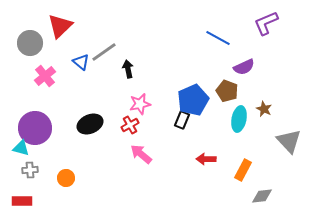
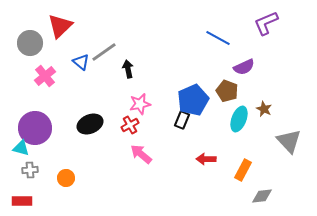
cyan ellipse: rotated 10 degrees clockwise
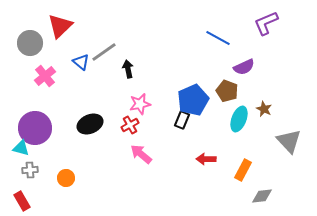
red rectangle: rotated 60 degrees clockwise
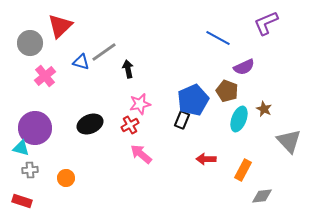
blue triangle: rotated 24 degrees counterclockwise
red rectangle: rotated 42 degrees counterclockwise
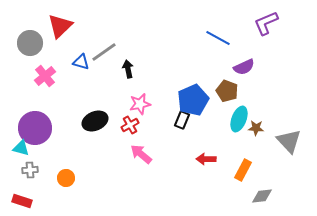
brown star: moved 8 px left, 19 px down; rotated 21 degrees counterclockwise
black ellipse: moved 5 px right, 3 px up
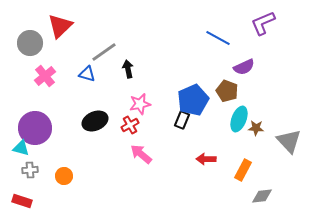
purple L-shape: moved 3 px left
blue triangle: moved 6 px right, 12 px down
orange circle: moved 2 px left, 2 px up
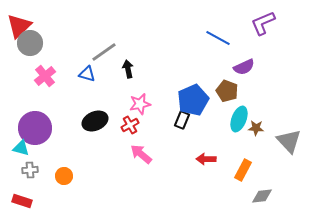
red triangle: moved 41 px left
